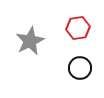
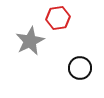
red hexagon: moved 20 px left, 10 px up
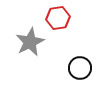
gray star: moved 1 px down
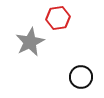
black circle: moved 1 px right, 9 px down
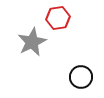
gray star: moved 2 px right
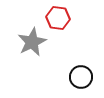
red hexagon: rotated 15 degrees clockwise
